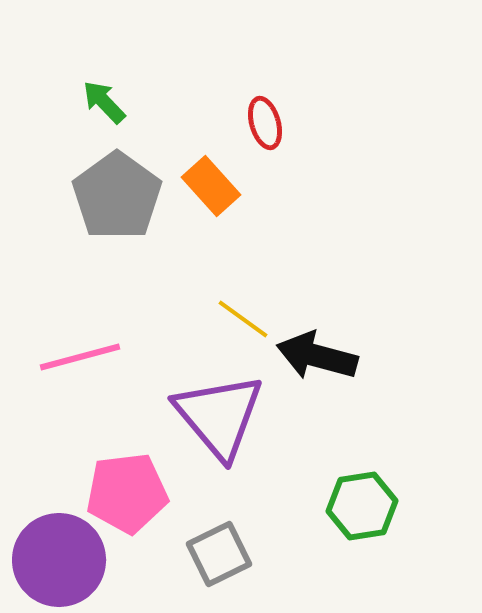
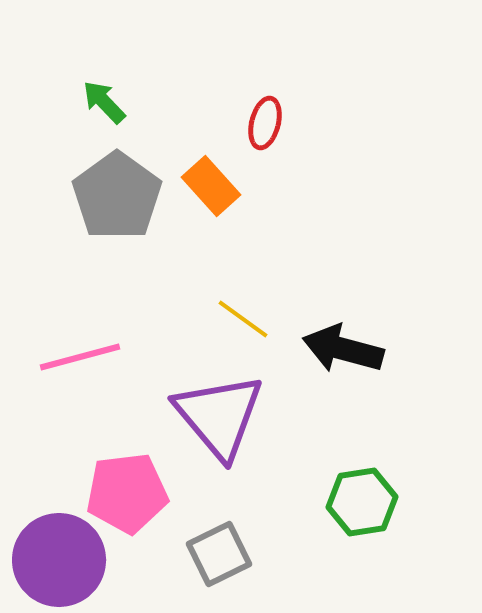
red ellipse: rotated 30 degrees clockwise
black arrow: moved 26 px right, 7 px up
green hexagon: moved 4 px up
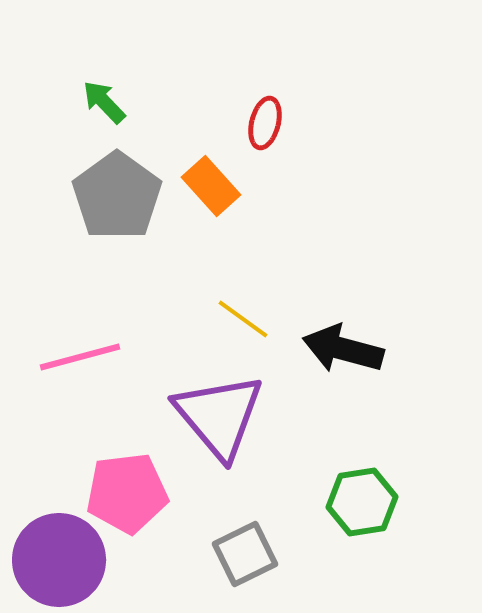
gray square: moved 26 px right
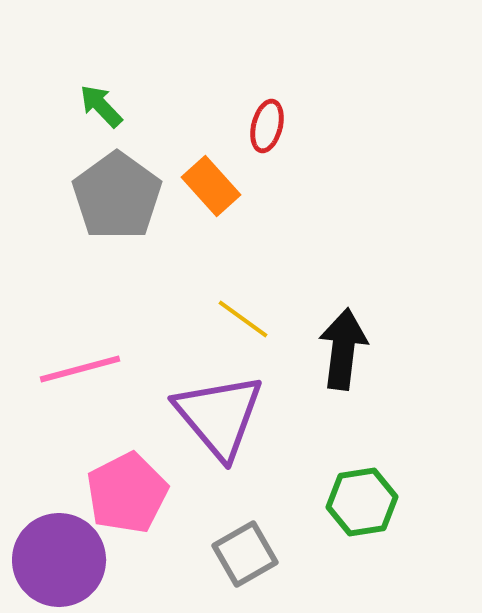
green arrow: moved 3 px left, 4 px down
red ellipse: moved 2 px right, 3 px down
black arrow: rotated 82 degrees clockwise
pink line: moved 12 px down
pink pentagon: rotated 20 degrees counterclockwise
gray square: rotated 4 degrees counterclockwise
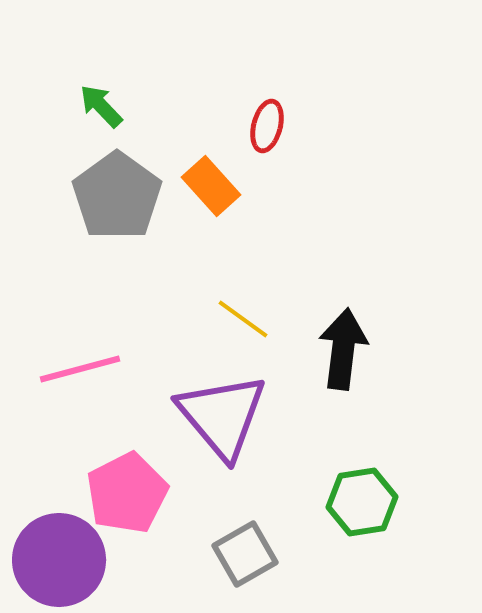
purple triangle: moved 3 px right
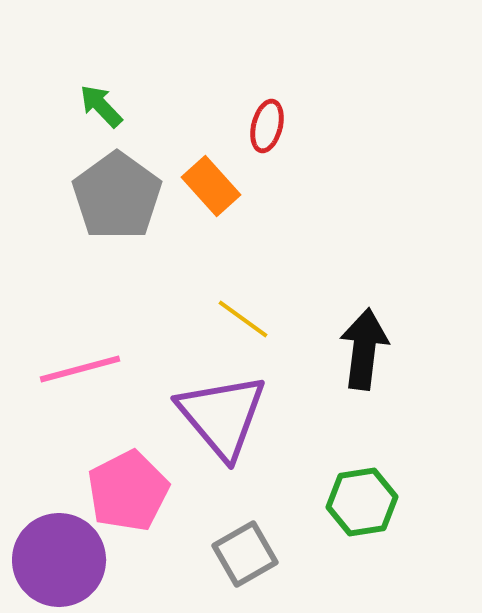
black arrow: moved 21 px right
pink pentagon: moved 1 px right, 2 px up
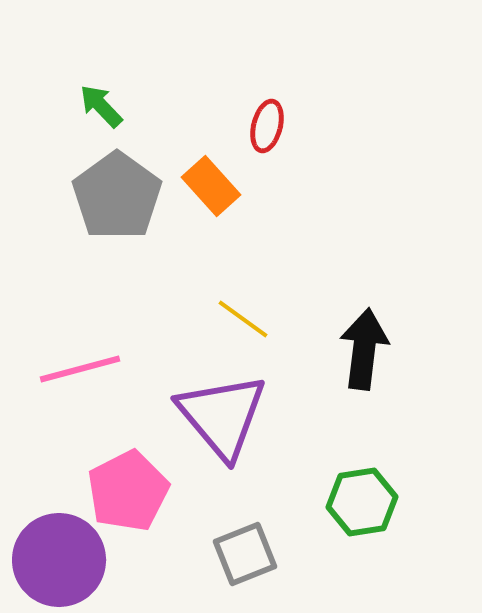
gray square: rotated 8 degrees clockwise
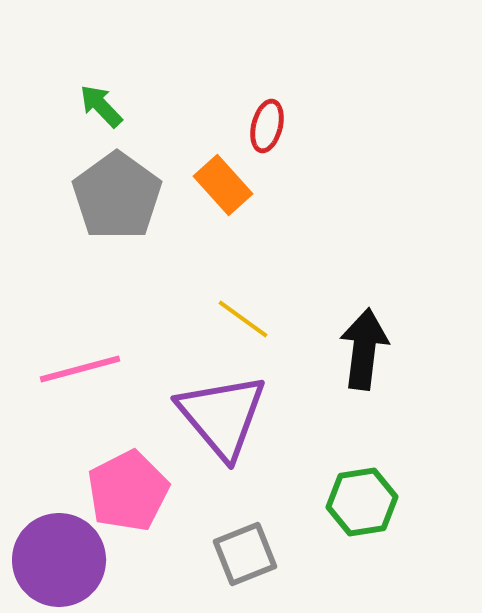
orange rectangle: moved 12 px right, 1 px up
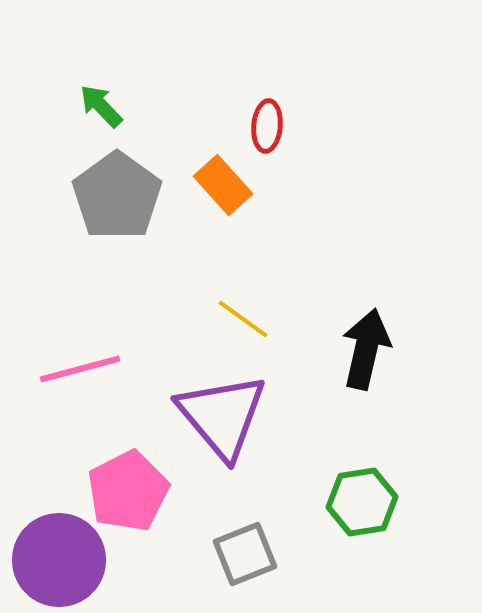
red ellipse: rotated 9 degrees counterclockwise
black arrow: moved 2 px right; rotated 6 degrees clockwise
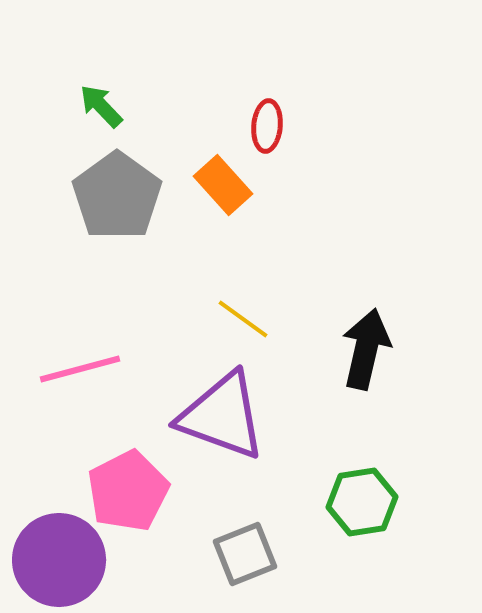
purple triangle: rotated 30 degrees counterclockwise
